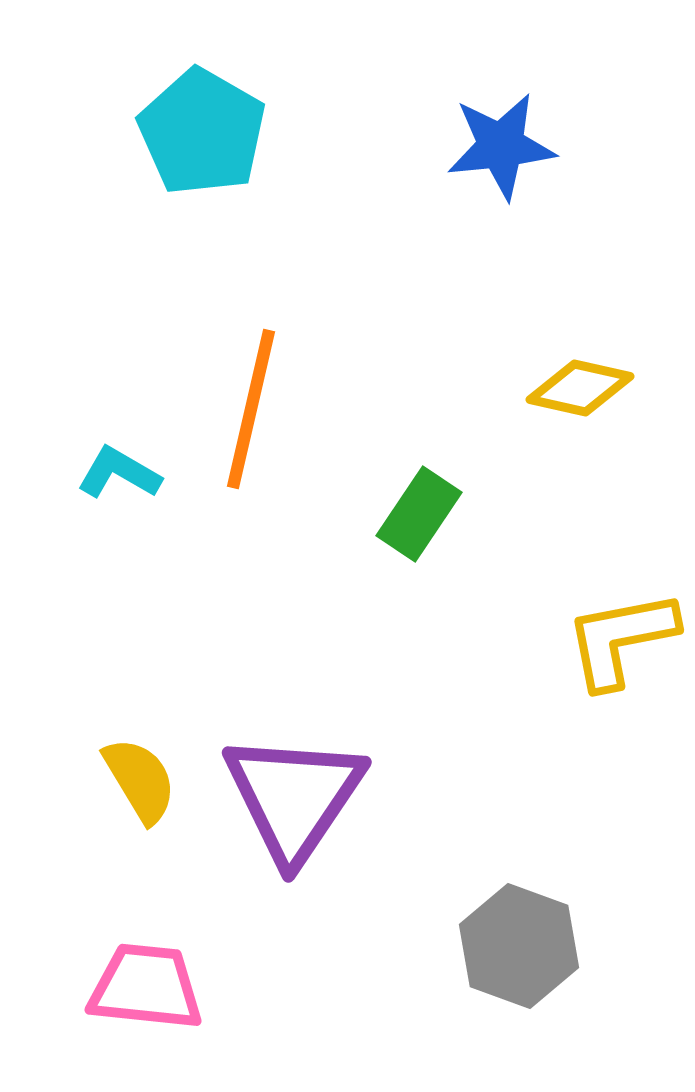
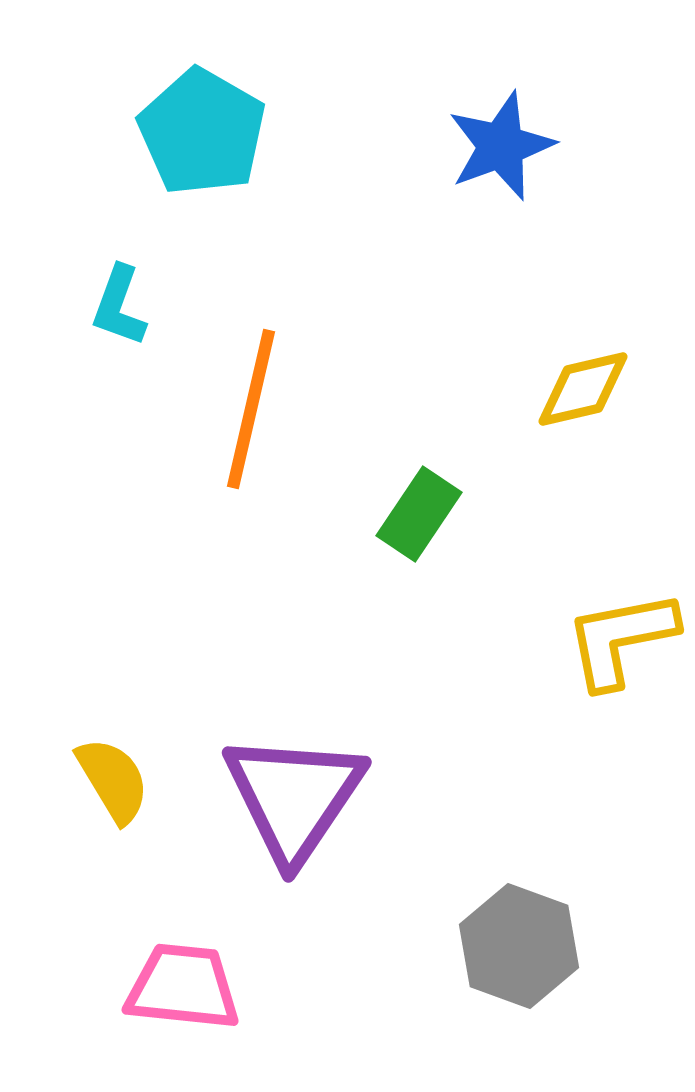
blue star: rotated 14 degrees counterclockwise
yellow diamond: moved 3 px right, 1 px down; rotated 26 degrees counterclockwise
cyan L-shape: moved 167 px up; rotated 100 degrees counterclockwise
yellow semicircle: moved 27 px left
pink trapezoid: moved 37 px right
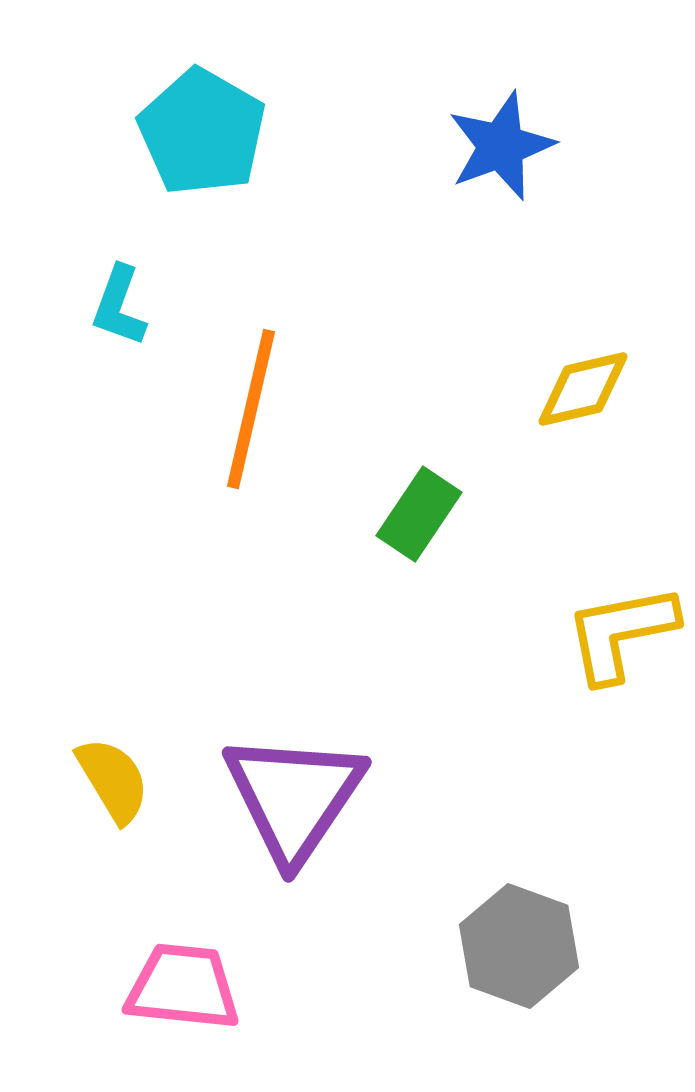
yellow L-shape: moved 6 px up
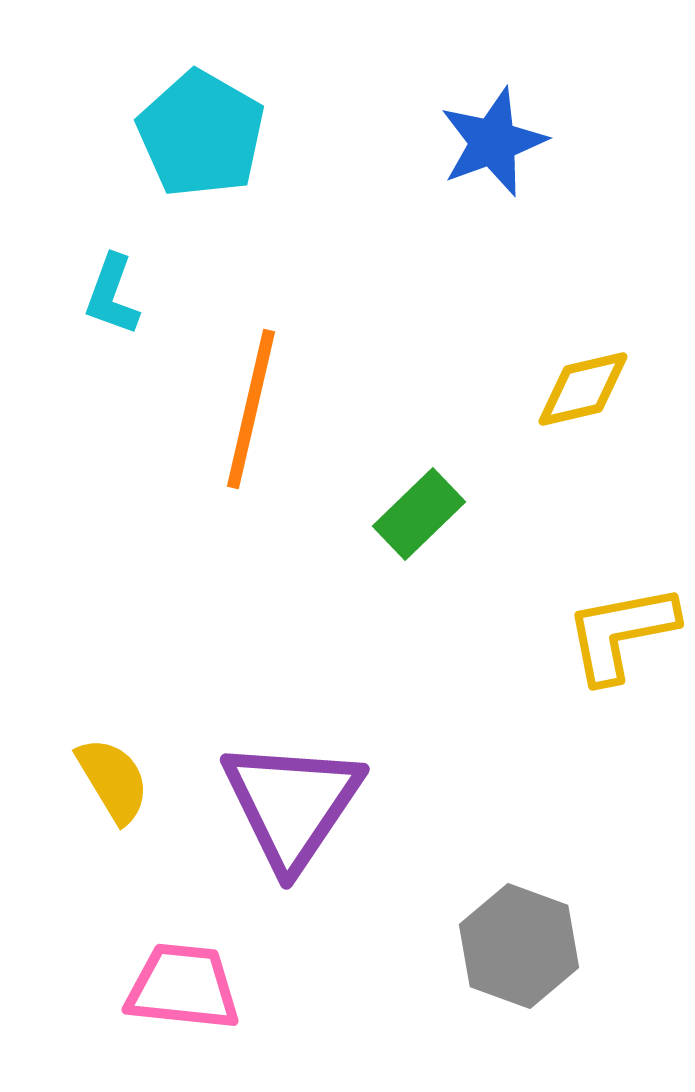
cyan pentagon: moved 1 px left, 2 px down
blue star: moved 8 px left, 4 px up
cyan L-shape: moved 7 px left, 11 px up
green rectangle: rotated 12 degrees clockwise
purple triangle: moved 2 px left, 7 px down
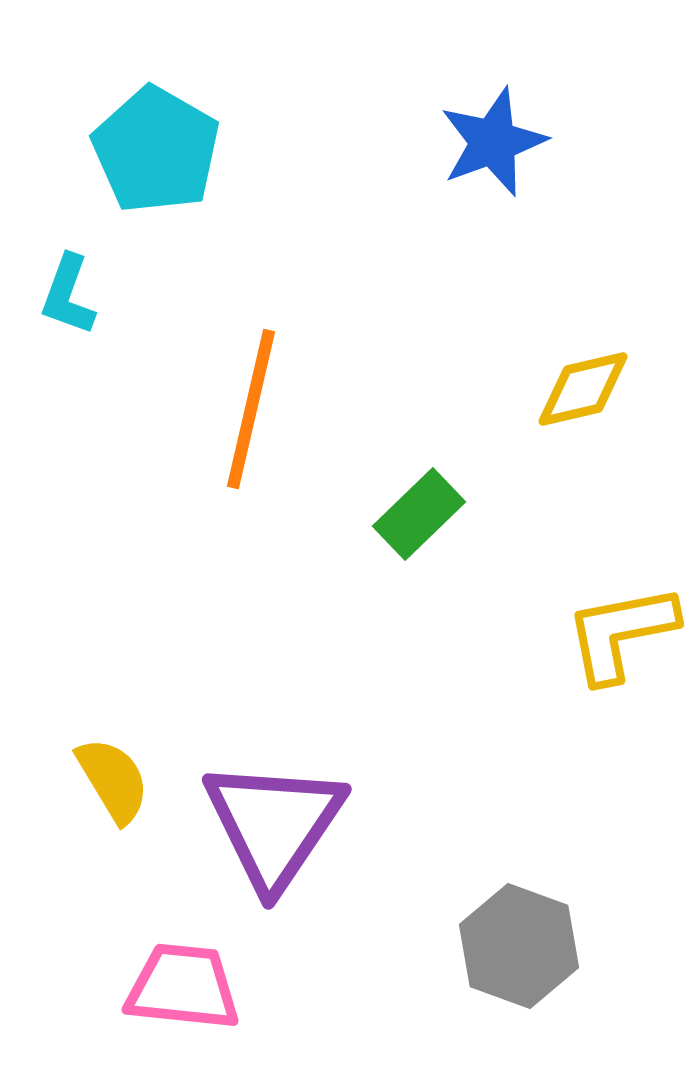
cyan pentagon: moved 45 px left, 16 px down
cyan L-shape: moved 44 px left
purple triangle: moved 18 px left, 20 px down
